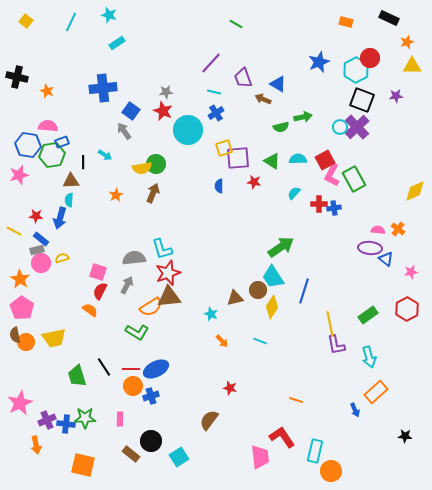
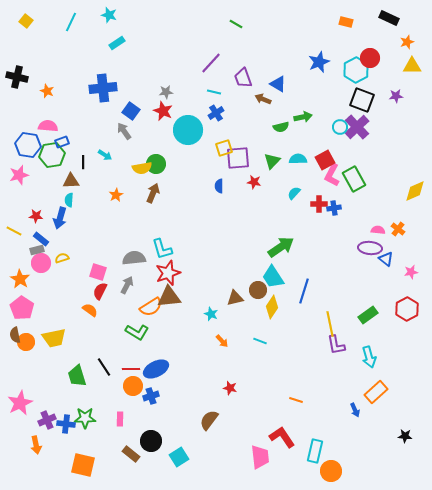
green triangle at (272, 161): rotated 42 degrees clockwise
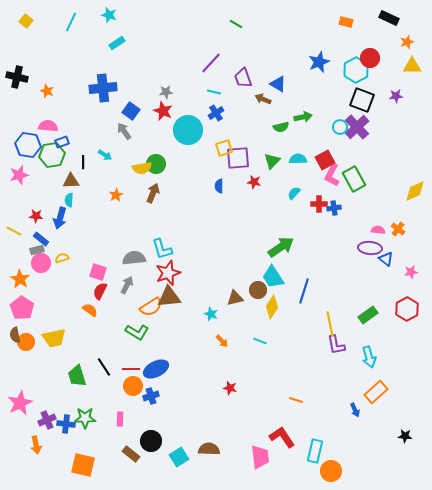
brown semicircle at (209, 420): moved 29 px down; rotated 55 degrees clockwise
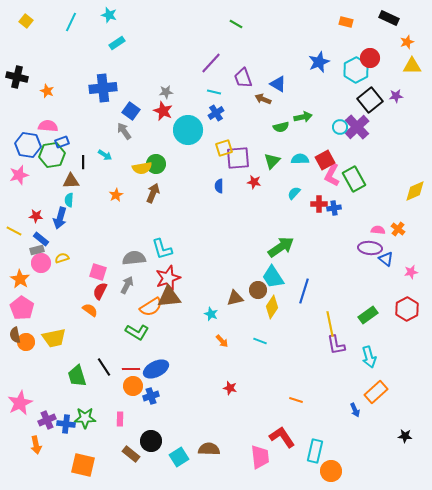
black square at (362, 100): moved 8 px right; rotated 30 degrees clockwise
cyan semicircle at (298, 159): moved 2 px right
red star at (168, 273): moved 5 px down
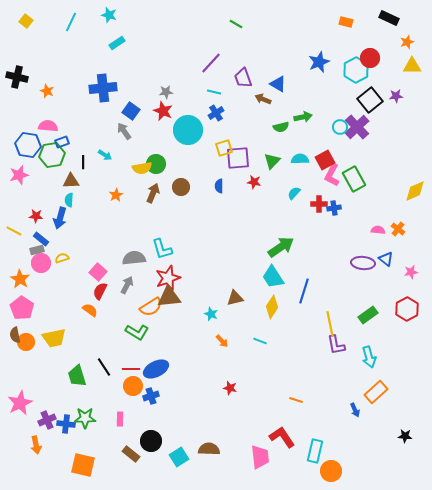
purple ellipse at (370, 248): moved 7 px left, 15 px down
pink square at (98, 272): rotated 24 degrees clockwise
brown circle at (258, 290): moved 77 px left, 103 px up
